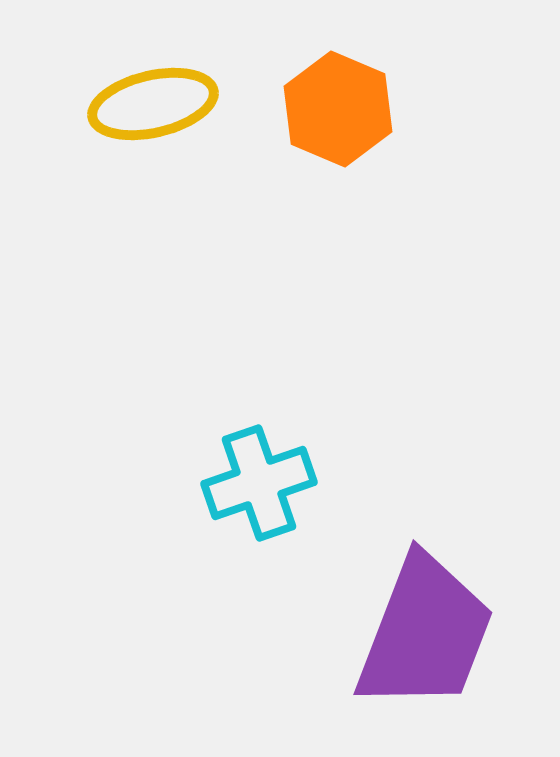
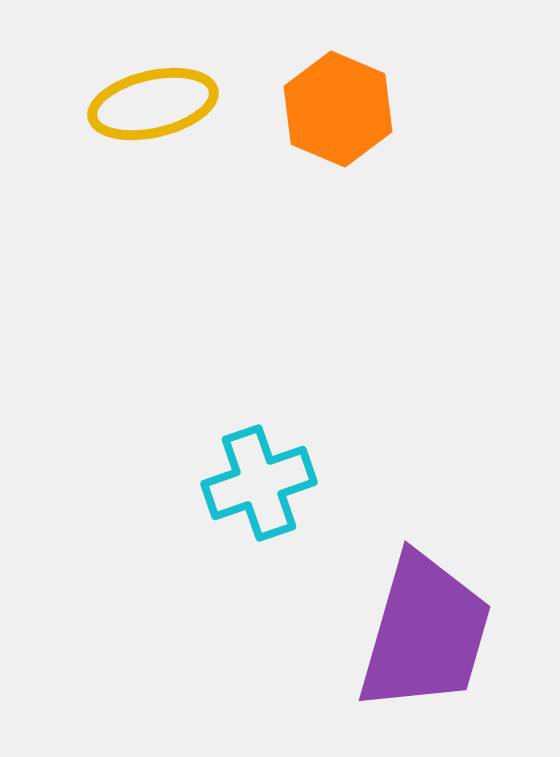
purple trapezoid: rotated 5 degrees counterclockwise
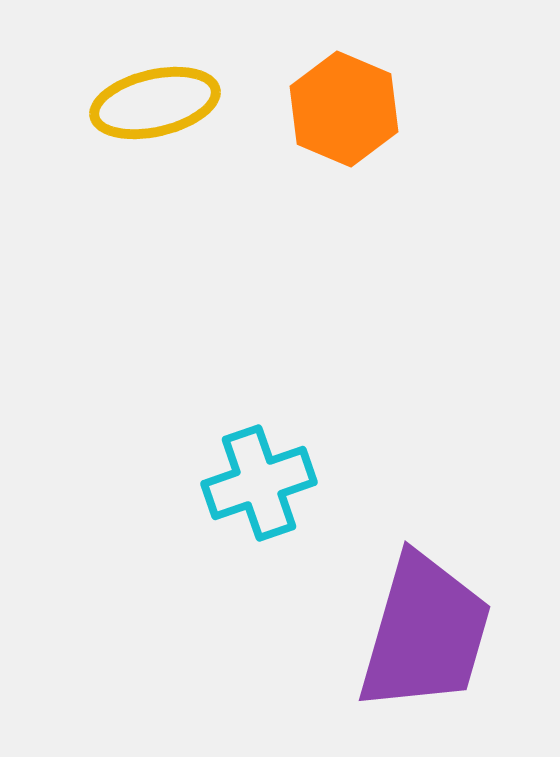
yellow ellipse: moved 2 px right, 1 px up
orange hexagon: moved 6 px right
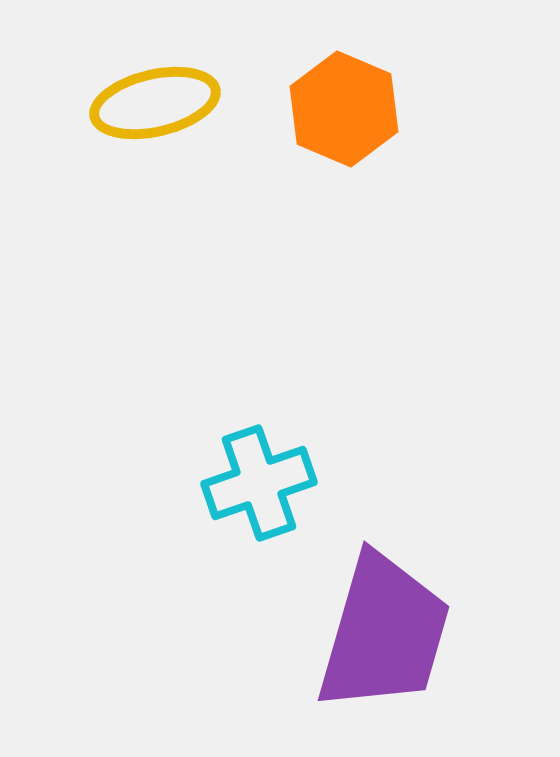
purple trapezoid: moved 41 px left
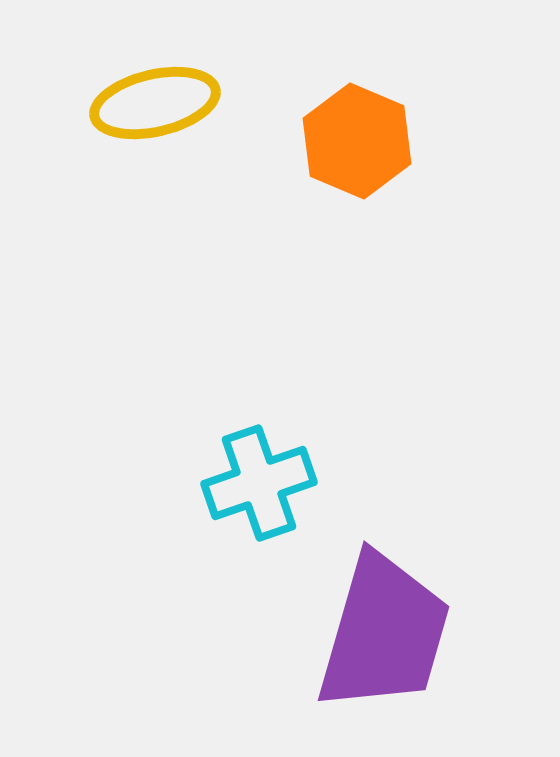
orange hexagon: moved 13 px right, 32 px down
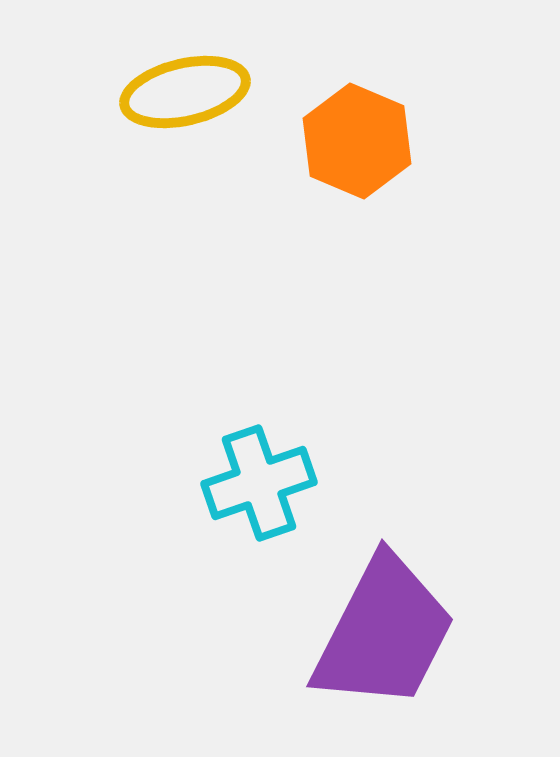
yellow ellipse: moved 30 px right, 11 px up
purple trapezoid: rotated 11 degrees clockwise
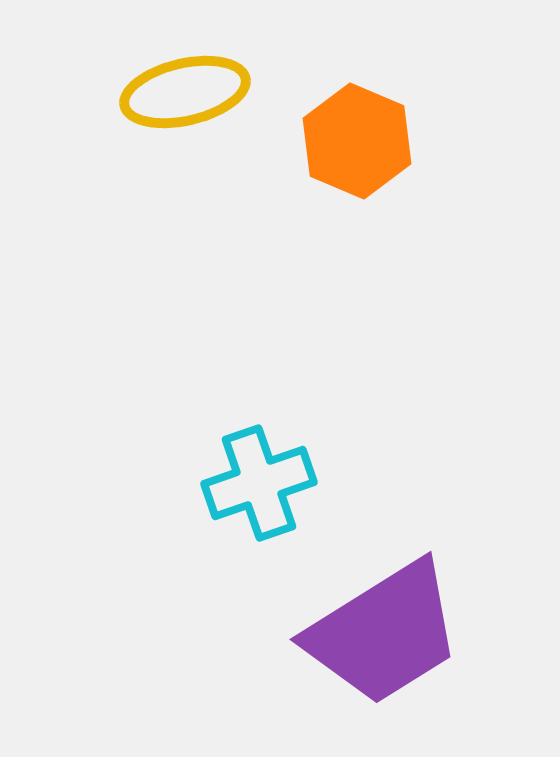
purple trapezoid: rotated 31 degrees clockwise
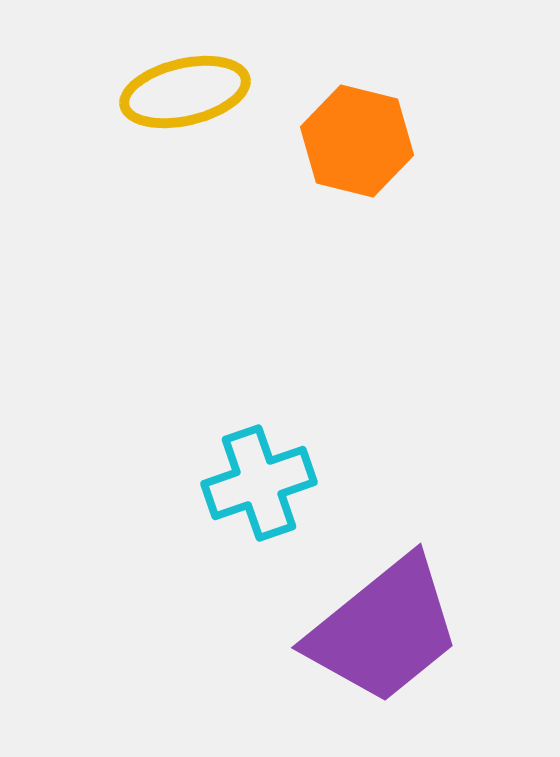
orange hexagon: rotated 9 degrees counterclockwise
purple trapezoid: moved 3 px up; rotated 7 degrees counterclockwise
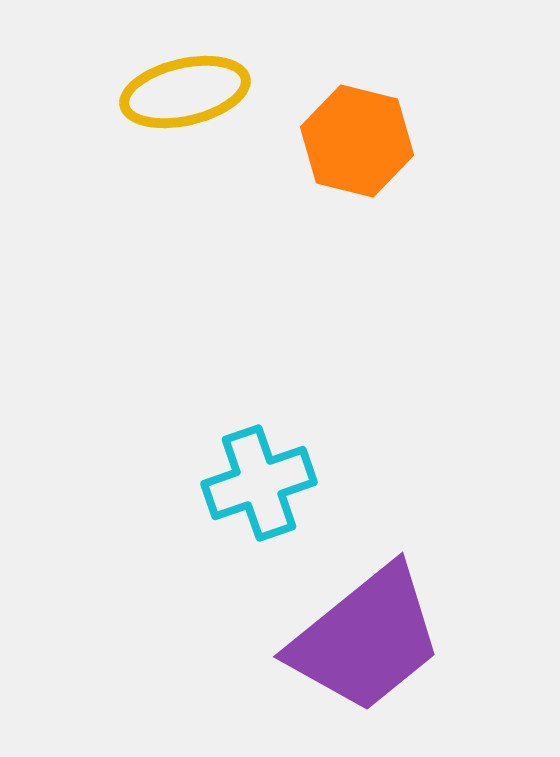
purple trapezoid: moved 18 px left, 9 px down
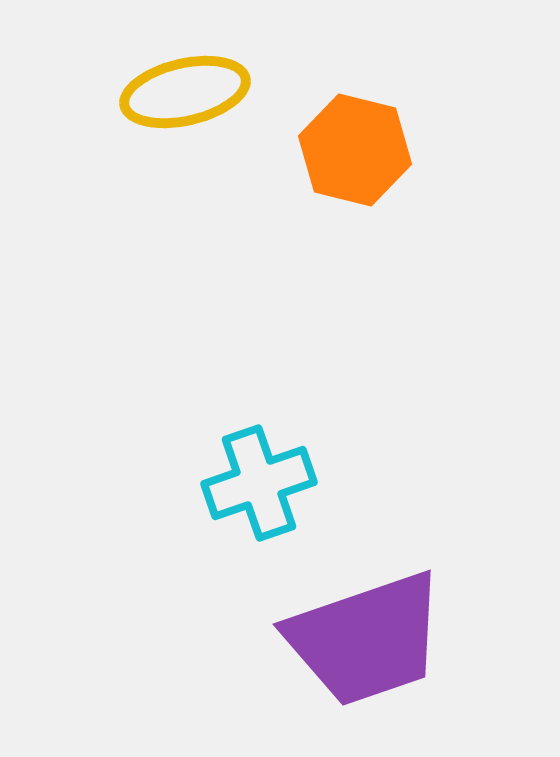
orange hexagon: moved 2 px left, 9 px down
purple trapezoid: rotated 20 degrees clockwise
